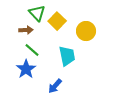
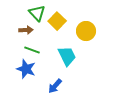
green line: rotated 21 degrees counterclockwise
cyan trapezoid: rotated 15 degrees counterclockwise
blue star: rotated 18 degrees counterclockwise
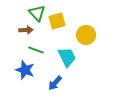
yellow square: rotated 30 degrees clockwise
yellow circle: moved 4 px down
green line: moved 4 px right
cyan trapezoid: moved 1 px down
blue star: moved 1 px left, 1 px down
blue arrow: moved 3 px up
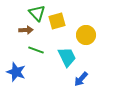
blue star: moved 9 px left, 2 px down
blue arrow: moved 26 px right, 4 px up
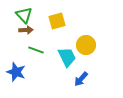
green triangle: moved 13 px left, 2 px down
yellow circle: moved 10 px down
